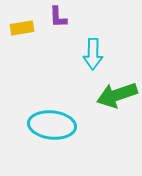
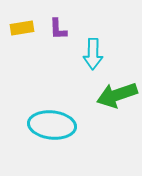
purple L-shape: moved 12 px down
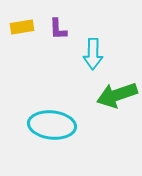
yellow rectangle: moved 1 px up
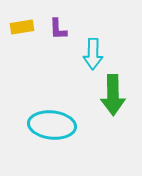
green arrow: moved 4 px left; rotated 72 degrees counterclockwise
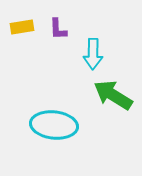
green arrow: rotated 123 degrees clockwise
cyan ellipse: moved 2 px right
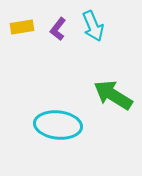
purple L-shape: rotated 40 degrees clockwise
cyan arrow: moved 28 px up; rotated 24 degrees counterclockwise
cyan ellipse: moved 4 px right
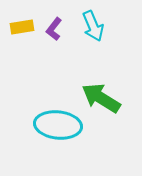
purple L-shape: moved 4 px left
green arrow: moved 12 px left, 3 px down
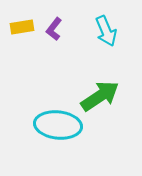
cyan arrow: moved 13 px right, 5 px down
green arrow: moved 1 px left, 2 px up; rotated 114 degrees clockwise
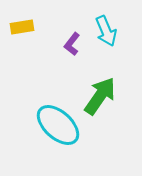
purple L-shape: moved 18 px right, 15 px down
green arrow: rotated 21 degrees counterclockwise
cyan ellipse: rotated 36 degrees clockwise
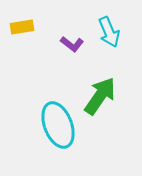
cyan arrow: moved 3 px right, 1 px down
purple L-shape: rotated 90 degrees counterclockwise
cyan ellipse: rotated 27 degrees clockwise
